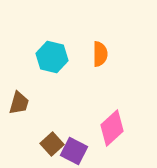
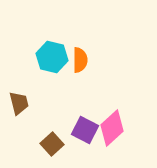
orange semicircle: moved 20 px left, 6 px down
brown trapezoid: rotated 30 degrees counterclockwise
purple square: moved 11 px right, 21 px up
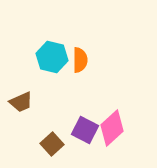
brown trapezoid: moved 2 px right, 1 px up; rotated 80 degrees clockwise
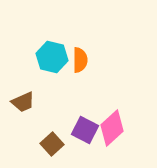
brown trapezoid: moved 2 px right
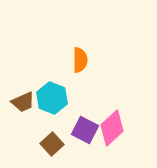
cyan hexagon: moved 41 px down; rotated 8 degrees clockwise
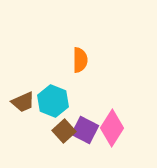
cyan hexagon: moved 1 px right, 3 px down
pink diamond: rotated 15 degrees counterclockwise
brown square: moved 12 px right, 13 px up
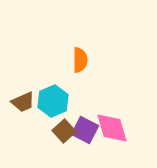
cyan hexagon: rotated 16 degrees clockwise
pink diamond: rotated 48 degrees counterclockwise
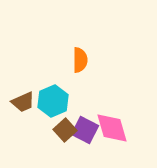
brown square: moved 1 px right, 1 px up
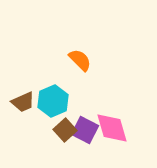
orange semicircle: rotated 45 degrees counterclockwise
